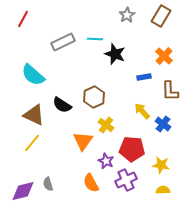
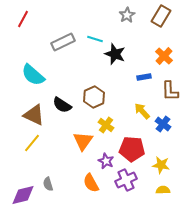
cyan line: rotated 14 degrees clockwise
purple diamond: moved 4 px down
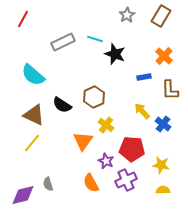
brown L-shape: moved 1 px up
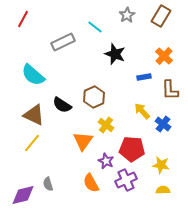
cyan line: moved 12 px up; rotated 21 degrees clockwise
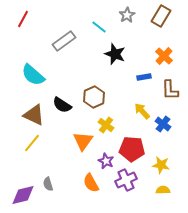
cyan line: moved 4 px right
gray rectangle: moved 1 px right, 1 px up; rotated 10 degrees counterclockwise
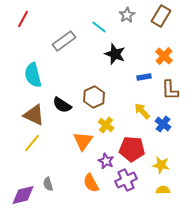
cyan semicircle: rotated 35 degrees clockwise
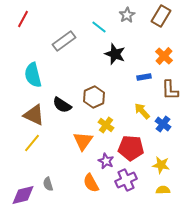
red pentagon: moved 1 px left, 1 px up
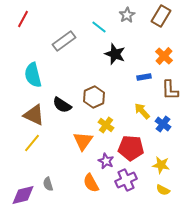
yellow semicircle: rotated 152 degrees counterclockwise
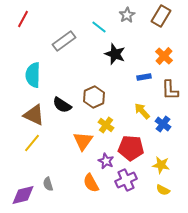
cyan semicircle: rotated 15 degrees clockwise
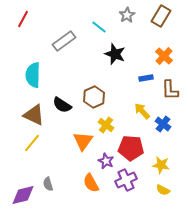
blue rectangle: moved 2 px right, 1 px down
